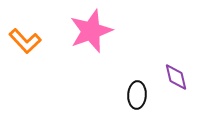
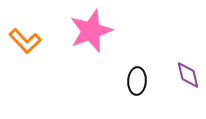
purple diamond: moved 12 px right, 2 px up
black ellipse: moved 14 px up
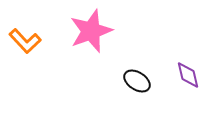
black ellipse: rotated 60 degrees counterclockwise
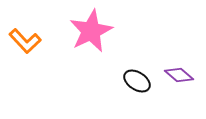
pink star: rotated 6 degrees counterclockwise
purple diamond: moved 9 px left; rotated 36 degrees counterclockwise
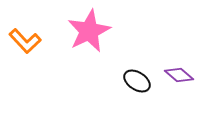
pink star: moved 2 px left
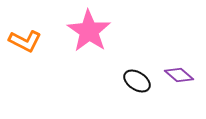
pink star: rotated 12 degrees counterclockwise
orange L-shape: rotated 20 degrees counterclockwise
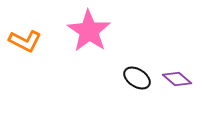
purple diamond: moved 2 px left, 4 px down
black ellipse: moved 3 px up
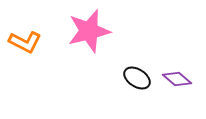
pink star: rotated 24 degrees clockwise
orange L-shape: moved 1 px down
